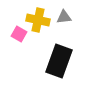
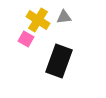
yellow cross: rotated 20 degrees clockwise
pink square: moved 7 px right, 5 px down
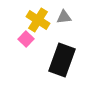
pink square: rotated 14 degrees clockwise
black rectangle: moved 3 px right, 1 px up
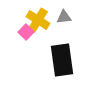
pink square: moved 7 px up
black rectangle: rotated 28 degrees counterclockwise
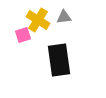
pink square: moved 3 px left, 3 px down; rotated 28 degrees clockwise
black rectangle: moved 3 px left
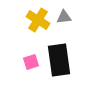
pink square: moved 8 px right, 27 px down
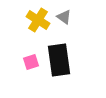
gray triangle: rotated 42 degrees clockwise
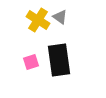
gray triangle: moved 4 px left
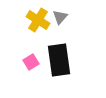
gray triangle: rotated 35 degrees clockwise
pink square: rotated 14 degrees counterclockwise
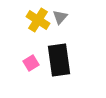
pink square: moved 1 px down
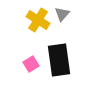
gray triangle: moved 2 px right, 3 px up
pink square: moved 1 px down
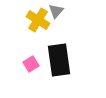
gray triangle: moved 6 px left, 3 px up
